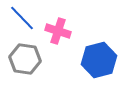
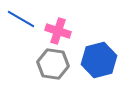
blue line: moved 1 px left, 1 px down; rotated 16 degrees counterclockwise
gray hexagon: moved 28 px right, 5 px down
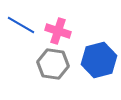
blue line: moved 6 px down
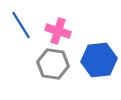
blue line: rotated 28 degrees clockwise
blue hexagon: rotated 8 degrees clockwise
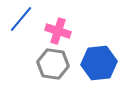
blue line: moved 6 px up; rotated 72 degrees clockwise
blue hexagon: moved 3 px down
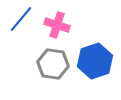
pink cross: moved 1 px left, 6 px up
blue hexagon: moved 4 px left, 2 px up; rotated 12 degrees counterclockwise
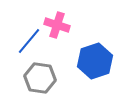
blue line: moved 8 px right, 22 px down
gray hexagon: moved 13 px left, 14 px down
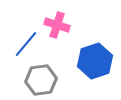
blue line: moved 3 px left, 3 px down
gray hexagon: moved 1 px right, 2 px down; rotated 16 degrees counterclockwise
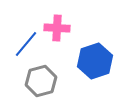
pink cross: moved 3 px down; rotated 15 degrees counterclockwise
gray hexagon: moved 1 px down; rotated 8 degrees counterclockwise
